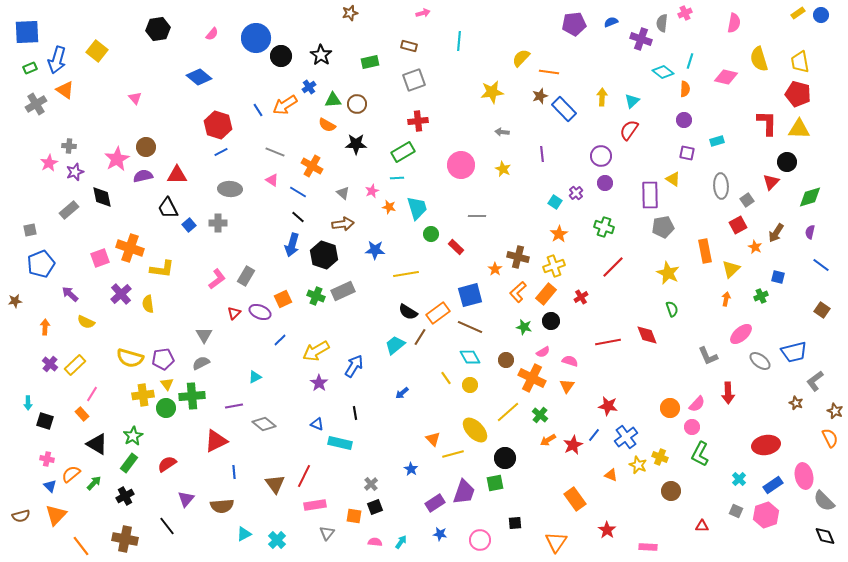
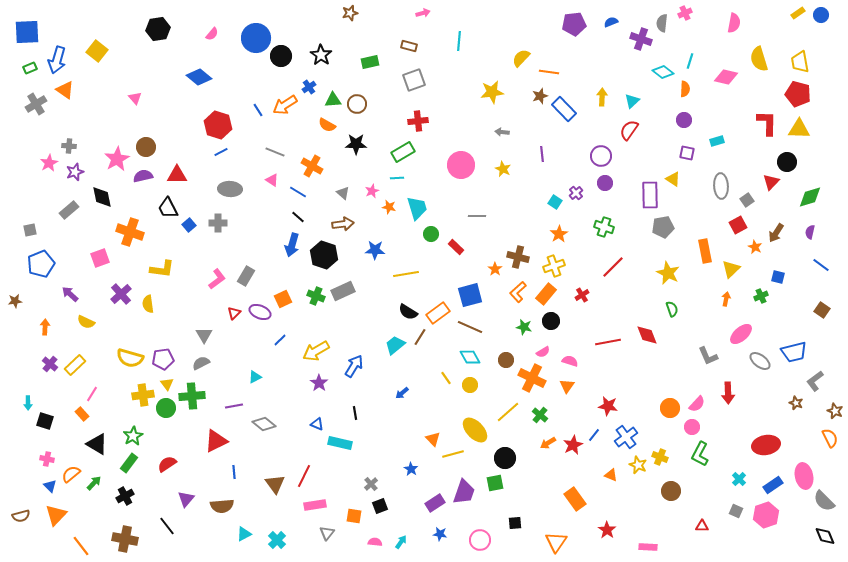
orange cross at (130, 248): moved 16 px up
red cross at (581, 297): moved 1 px right, 2 px up
orange arrow at (548, 440): moved 3 px down
black square at (375, 507): moved 5 px right, 1 px up
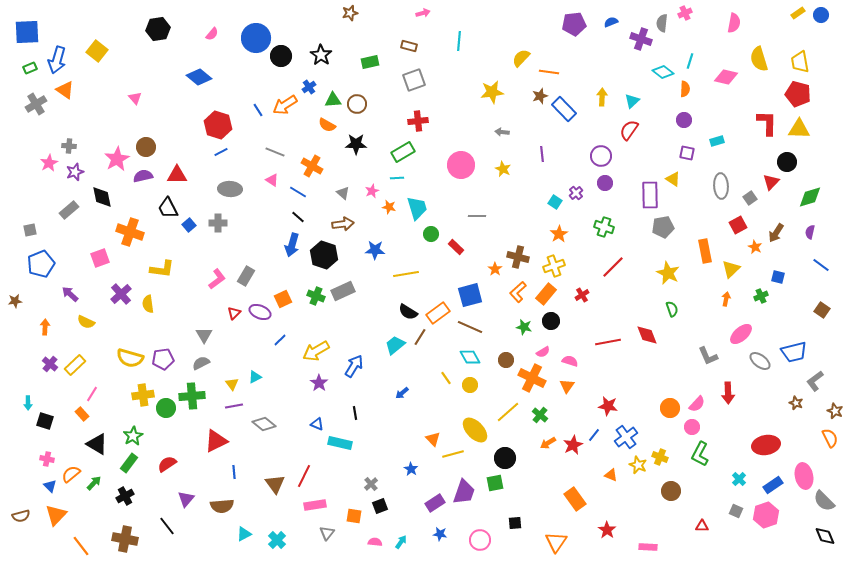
gray square at (747, 200): moved 3 px right, 2 px up
yellow triangle at (167, 384): moved 65 px right
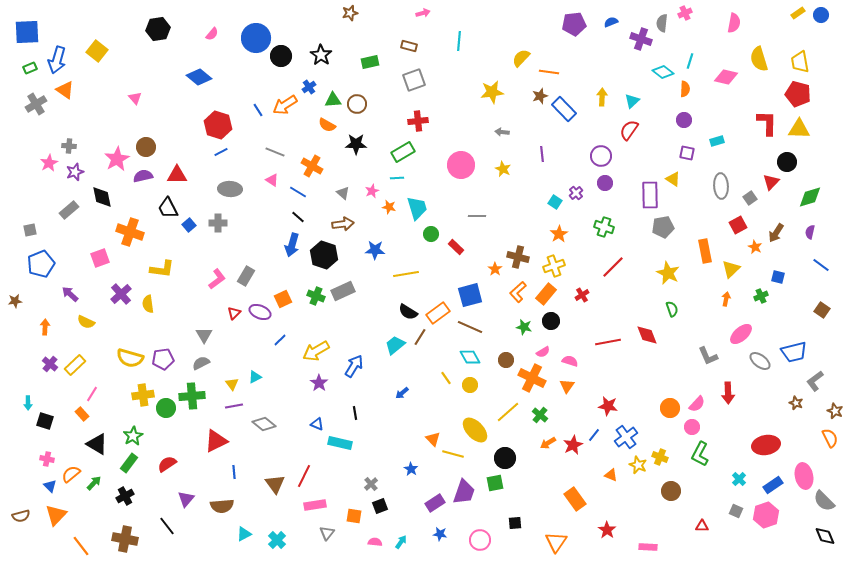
yellow line at (453, 454): rotated 30 degrees clockwise
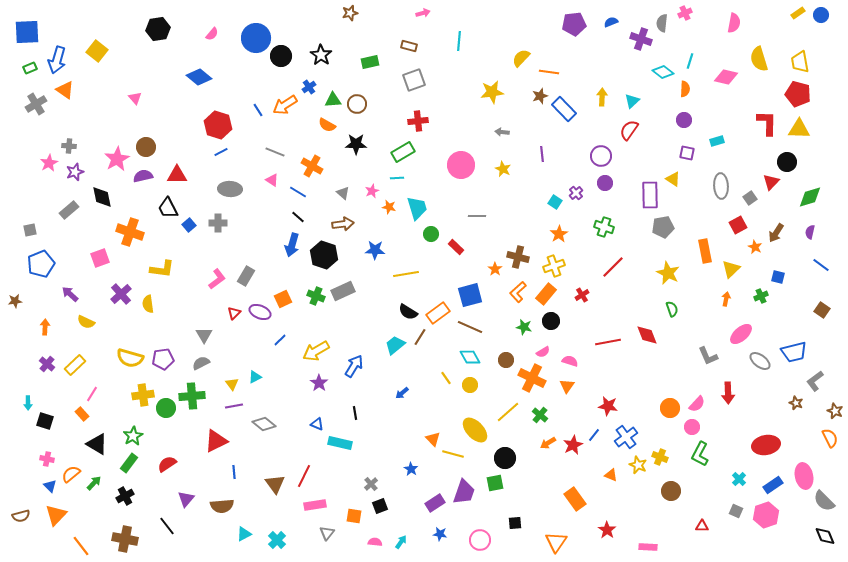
purple cross at (50, 364): moved 3 px left
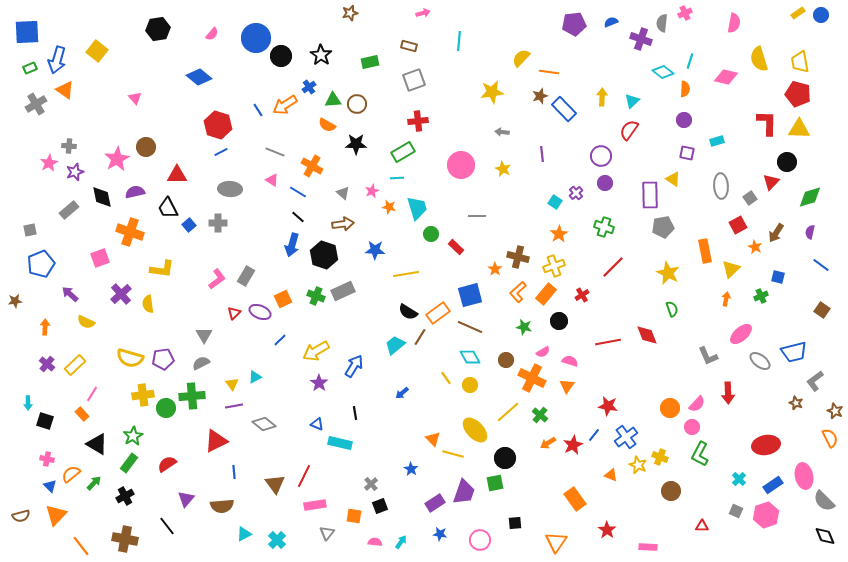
purple semicircle at (143, 176): moved 8 px left, 16 px down
black circle at (551, 321): moved 8 px right
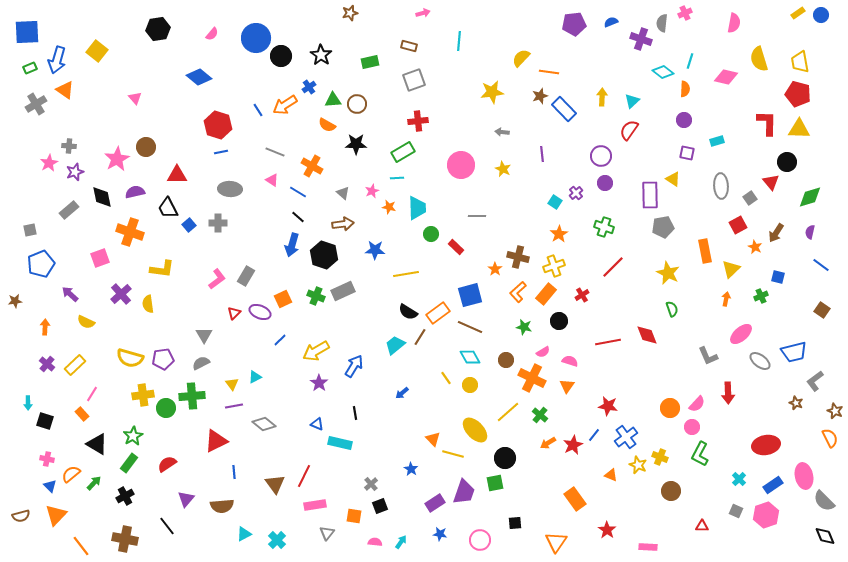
blue line at (221, 152): rotated 16 degrees clockwise
red triangle at (771, 182): rotated 24 degrees counterclockwise
cyan trapezoid at (417, 208): rotated 15 degrees clockwise
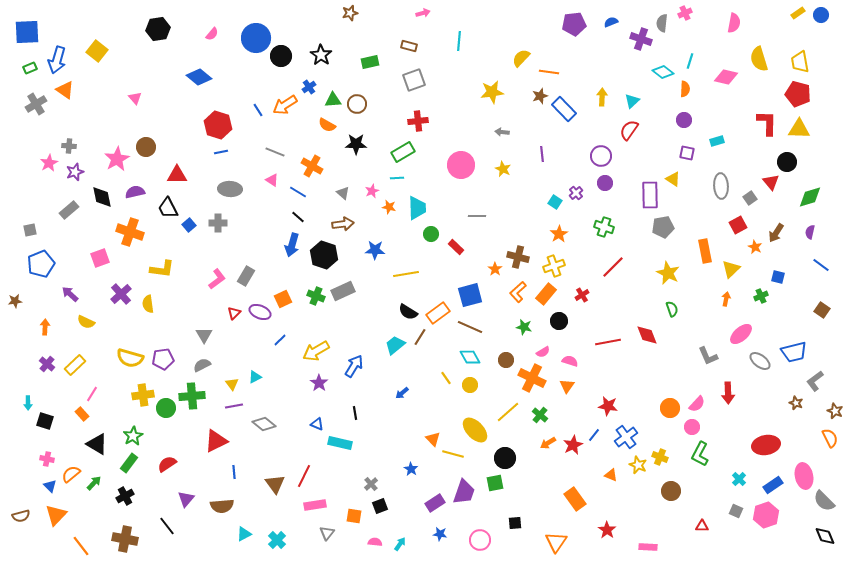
gray semicircle at (201, 363): moved 1 px right, 2 px down
cyan arrow at (401, 542): moved 1 px left, 2 px down
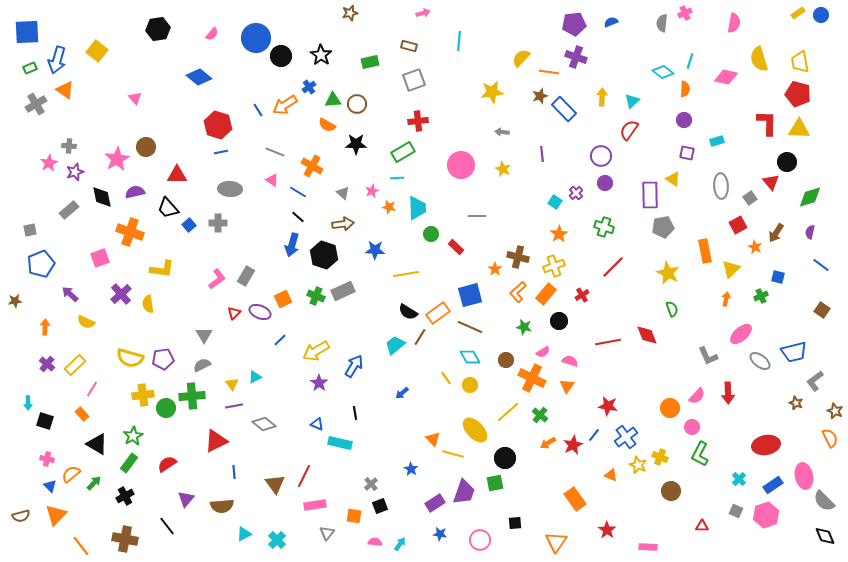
purple cross at (641, 39): moved 65 px left, 18 px down
black trapezoid at (168, 208): rotated 15 degrees counterclockwise
pink line at (92, 394): moved 5 px up
pink semicircle at (697, 404): moved 8 px up
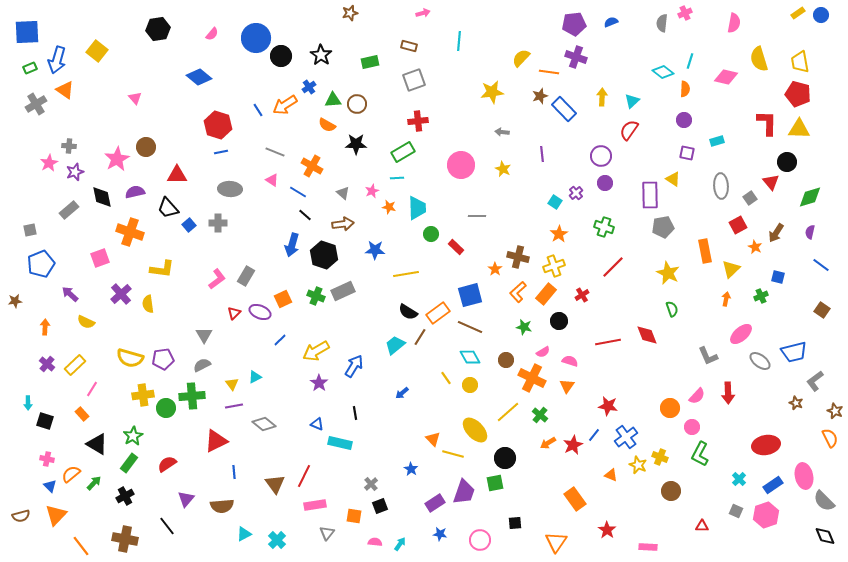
black line at (298, 217): moved 7 px right, 2 px up
